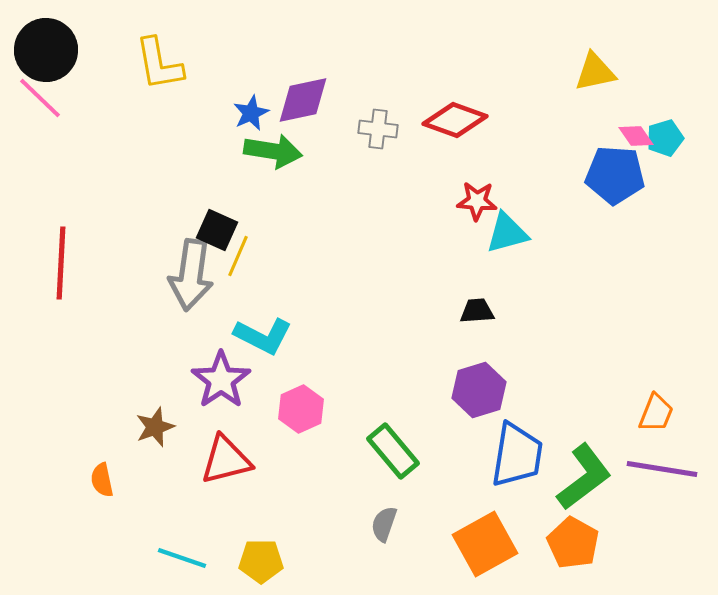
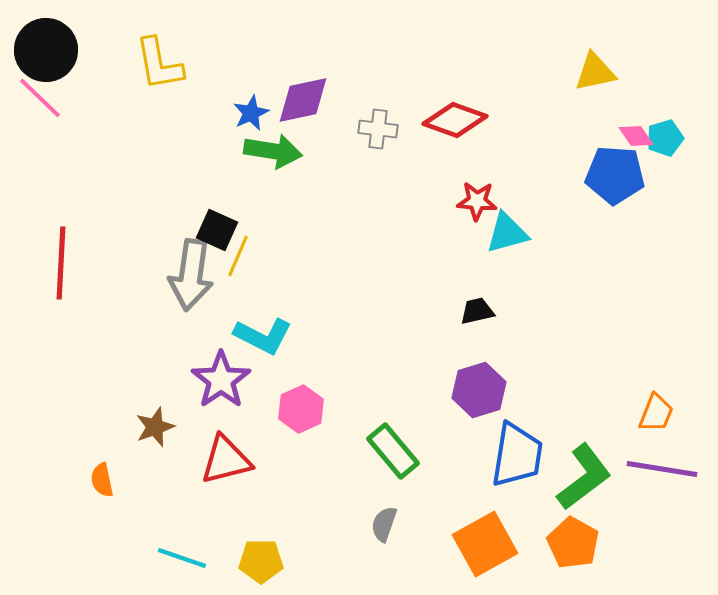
black trapezoid: rotated 9 degrees counterclockwise
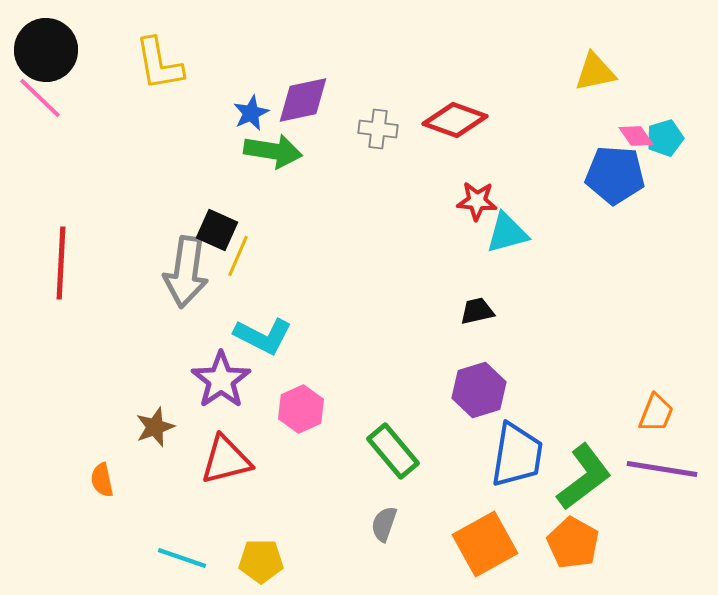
gray arrow: moved 5 px left, 3 px up
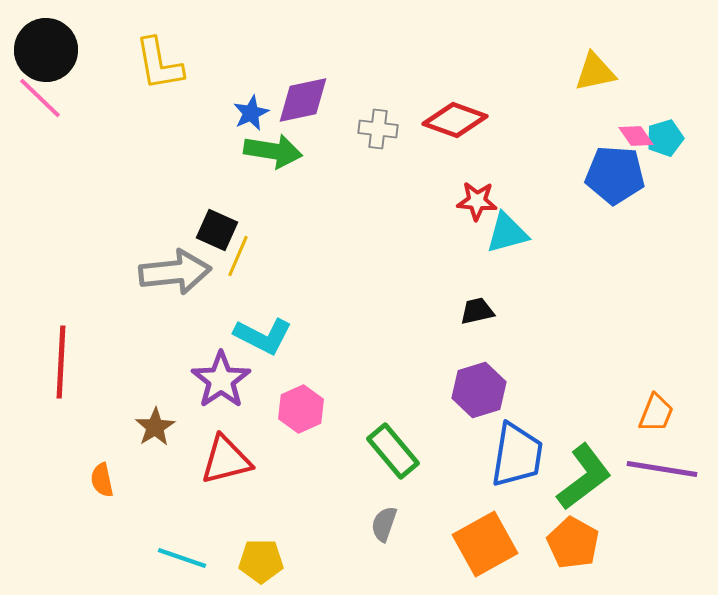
red line: moved 99 px down
gray arrow: moved 11 px left; rotated 104 degrees counterclockwise
brown star: rotated 12 degrees counterclockwise
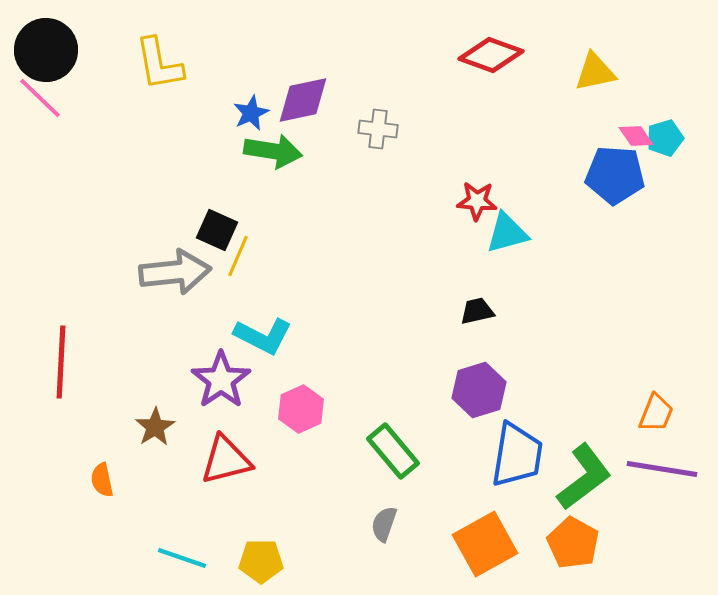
red diamond: moved 36 px right, 65 px up
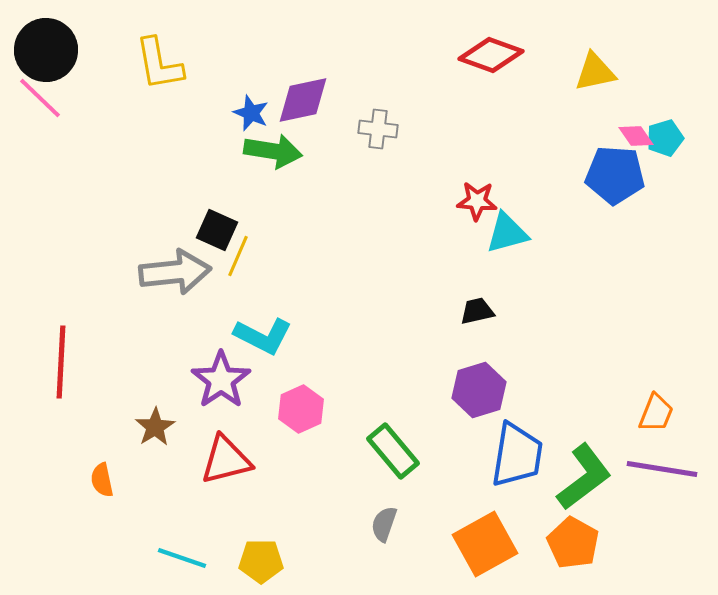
blue star: rotated 24 degrees counterclockwise
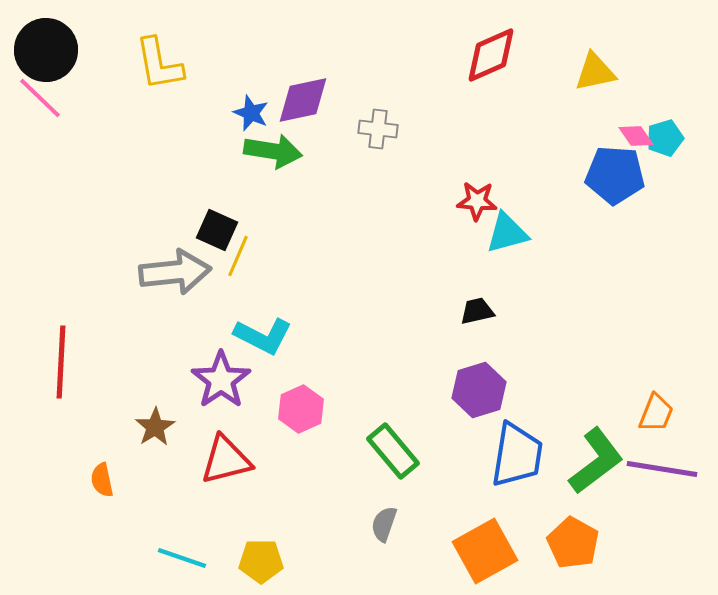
red diamond: rotated 44 degrees counterclockwise
green L-shape: moved 12 px right, 16 px up
orange square: moved 7 px down
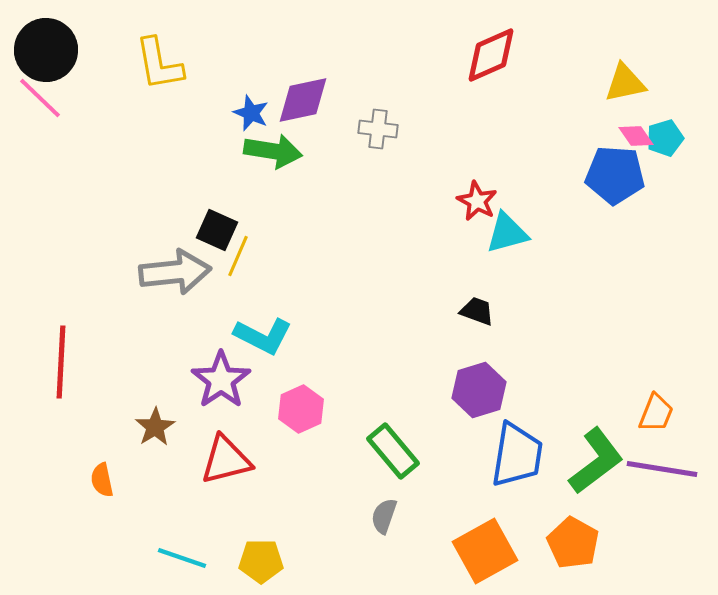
yellow triangle: moved 30 px right, 11 px down
red star: rotated 24 degrees clockwise
black trapezoid: rotated 33 degrees clockwise
gray semicircle: moved 8 px up
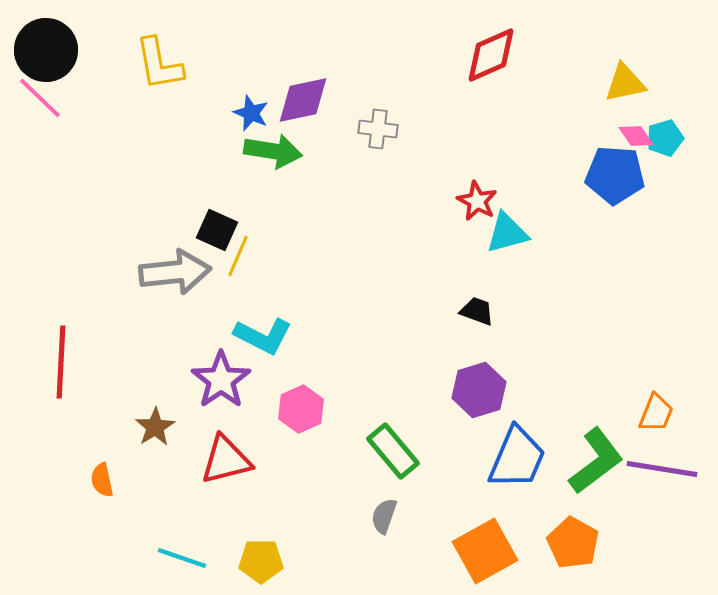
blue trapezoid: moved 3 px down; rotated 14 degrees clockwise
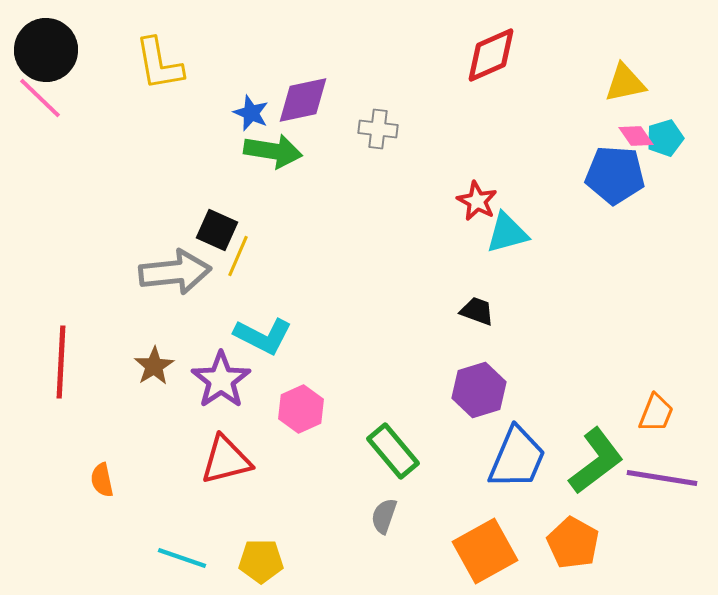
brown star: moved 1 px left, 61 px up
purple line: moved 9 px down
